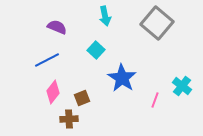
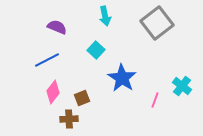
gray square: rotated 12 degrees clockwise
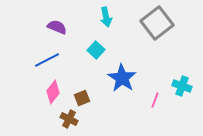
cyan arrow: moved 1 px right, 1 px down
cyan cross: rotated 18 degrees counterclockwise
brown cross: rotated 30 degrees clockwise
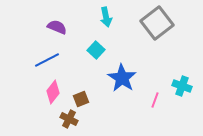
brown square: moved 1 px left, 1 px down
